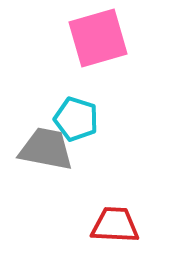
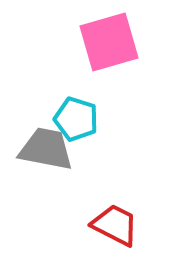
pink square: moved 11 px right, 4 px down
red trapezoid: rotated 24 degrees clockwise
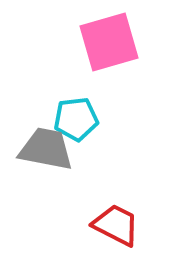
cyan pentagon: rotated 24 degrees counterclockwise
red trapezoid: moved 1 px right
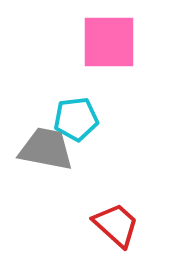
pink square: rotated 16 degrees clockwise
red trapezoid: rotated 15 degrees clockwise
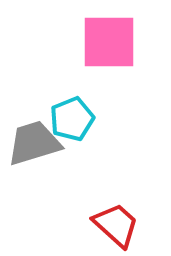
cyan pentagon: moved 4 px left; rotated 15 degrees counterclockwise
gray trapezoid: moved 12 px left, 6 px up; rotated 28 degrees counterclockwise
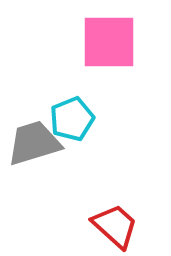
red trapezoid: moved 1 px left, 1 px down
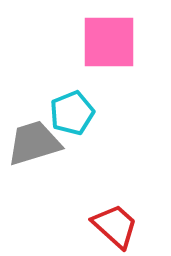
cyan pentagon: moved 6 px up
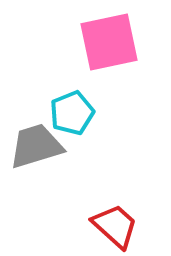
pink square: rotated 12 degrees counterclockwise
gray trapezoid: moved 2 px right, 3 px down
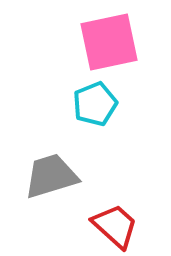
cyan pentagon: moved 23 px right, 9 px up
gray trapezoid: moved 15 px right, 30 px down
